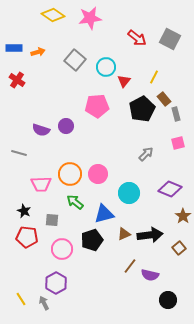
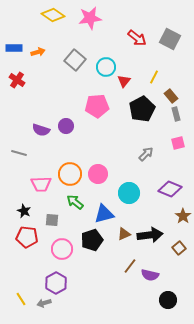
brown rectangle at (164, 99): moved 7 px right, 3 px up
gray arrow at (44, 303): rotated 80 degrees counterclockwise
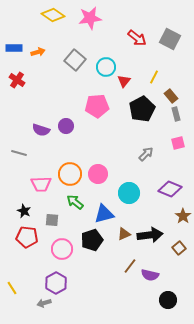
yellow line at (21, 299): moved 9 px left, 11 px up
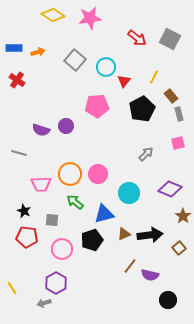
gray rectangle at (176, 114): moved 3 px right
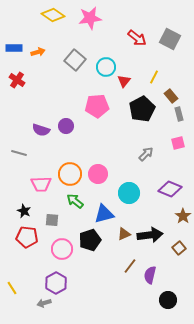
green arrow at (75, 202): moved 1 px up
black pentagon at (92, 240): moved 2 px left
purple semicircle at (150, 275): rotated 90 degrees clockwise
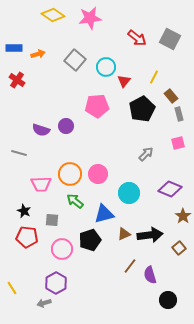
orange arrow at (38, 52): moved 2 px down
purple semicircle at (150, 275): rotated 30 degrees counterclockwise
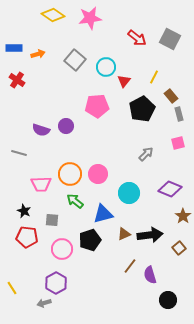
blue triangle at (104, 214): moved 1 px left
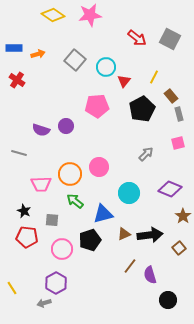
pink star at (90, 18): moved 3 px up
pink circle at (98, 174): moved 1 px right, 7 px up
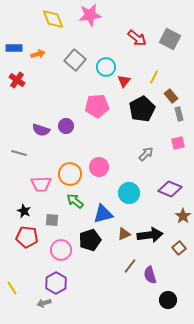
yellow diamond at (53, 15): moved 4 px down; rotated 35 degrees clockwise
pink circle at (62, 249): moved 1 px left, 1 px down
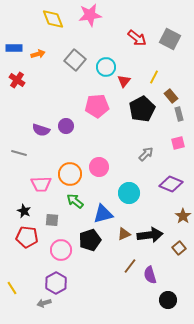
purple diamond at (170, 189): moved 1 px right, 5 px up
